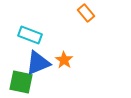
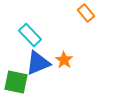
cyan rectangle: rotated 25 degrees clockwise
green square: moved 5 px left
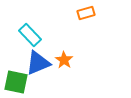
orange rectangle: rotated 66 degrees counterclockwise
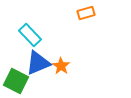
orange star: moved 3 px left, 6 px down
green square: moved 1 px up; rotated 15 degrees clockwise
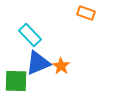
orange rectangle: rotated 36 degrees clockwise
green square: rotated 25 degrees counterclockwise
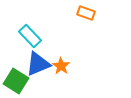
cyan rectangle: moved 1 px down
blue triangle: moved 1 px down
green square: rotated 30 degrees clockwise
